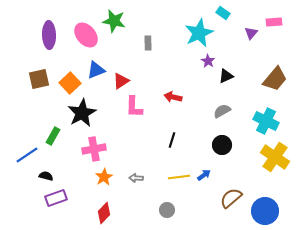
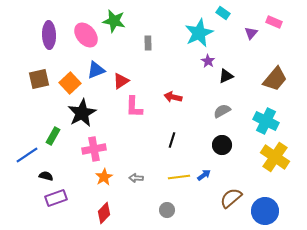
pink rectangle: rotated 28 degrees clockwise
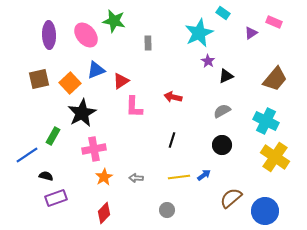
purple triangle: rotated 16 degrees clockwise
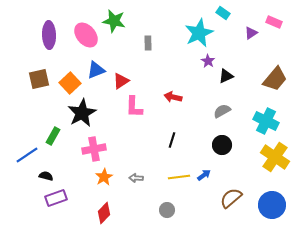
blue circle: moved 7 px right, 6 px up
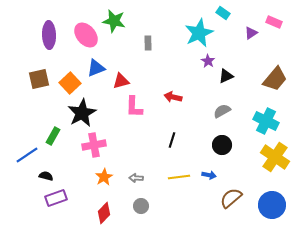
blue triangle: moved 2 px up
red triangle: rotated 18 degrees clockwise
pink cross: moved 4 px up
blue arrow: moved 5 px right; rotated 48 degrees clockwise
gray circle: moved 26 px left, 4 px up
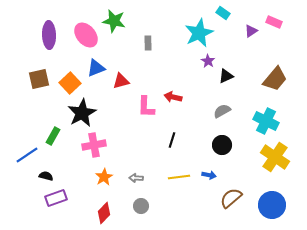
purple triangle: moved 2 px up
pink L-shape: moved 12 px right
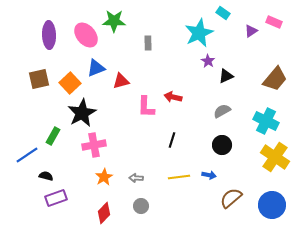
green star: rotated 10 degrees counterclockwise
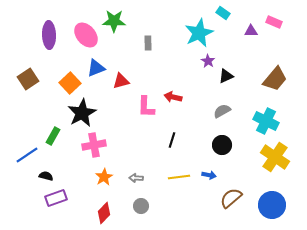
purple triangle: rotated 32 degrees clockwise
brown square: moved 11 px left; rotated 20 degrees counterclockwise
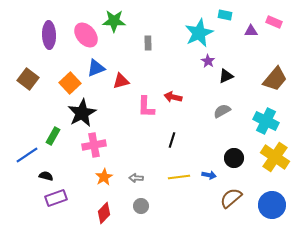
cyan rectangle: moved 2 px right, 2 px down; rotated 24 degrees counterclockwise
brown square: rotated 20 degrees counterclockwise
black circle: moved 12 px right, 13 px down
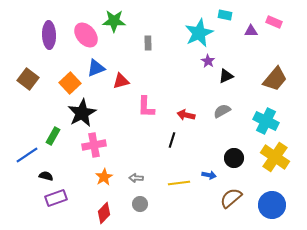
red arrow: moved 13 px right, 18 px down
yellow line: moved 6 px down
gray circle: moved 1 px left, 2 px up
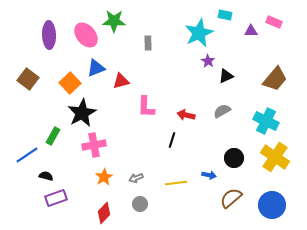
gray arrow: rotated 24 degrees counterclockwise
yellow line: moved 3 px left
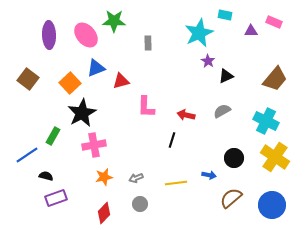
orange star: rotated 18 degrees clockwise
